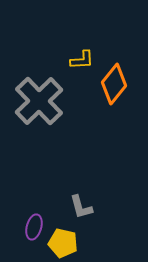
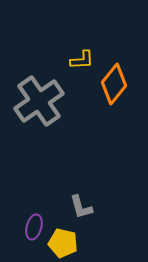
gray cross: rotated 9 degrees clockwise
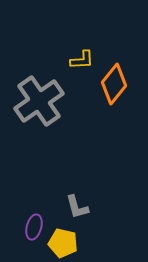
gray L-shape: moved 4 px left
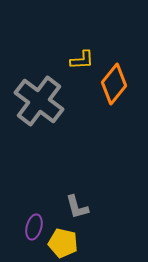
gray cross: rotated 18 degrees counterclockwise
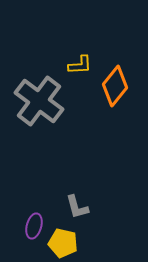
yellow L-shape: moved 2 px left, 5 px down
orange diamond: moved 1 px right, 2 px down
purple ellipse: moved 1 px up
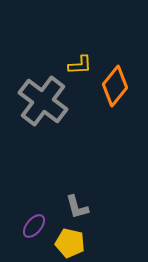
gray cross: moved 4 px right
purple ellipse: rotated 25 degrees clockwise
yellow pentagon: moved 7 px right
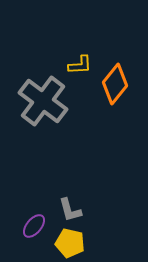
orange diamond: moved 2 px up
gray L-shape: moved 7 px left, 3 px down
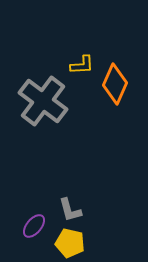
yellow L-shape: moved 2 px right
orange diamond: rotated 15 degrees counterclockwise
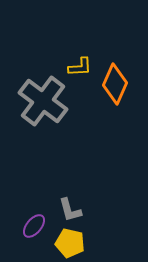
yellow L-shape: moved 2 px left, 2 px down
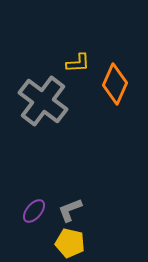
yellow L-shape: moved 2 px left, 4 px up
gray L-shape: rotated 84 degrees clockwise
purple ellipse: moved 15 px up
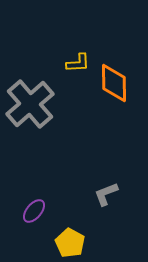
orange diamond: moved 1 px left, 1 px up; rotated 24 degrees counterclockwise
gray cross: moved 13 px left, 3 px down; rotated 12 degrees clockwise
gray L-shape: moved 36 px right, 16 px up
yellow pentagon: rotated 16 degrees clockwise
